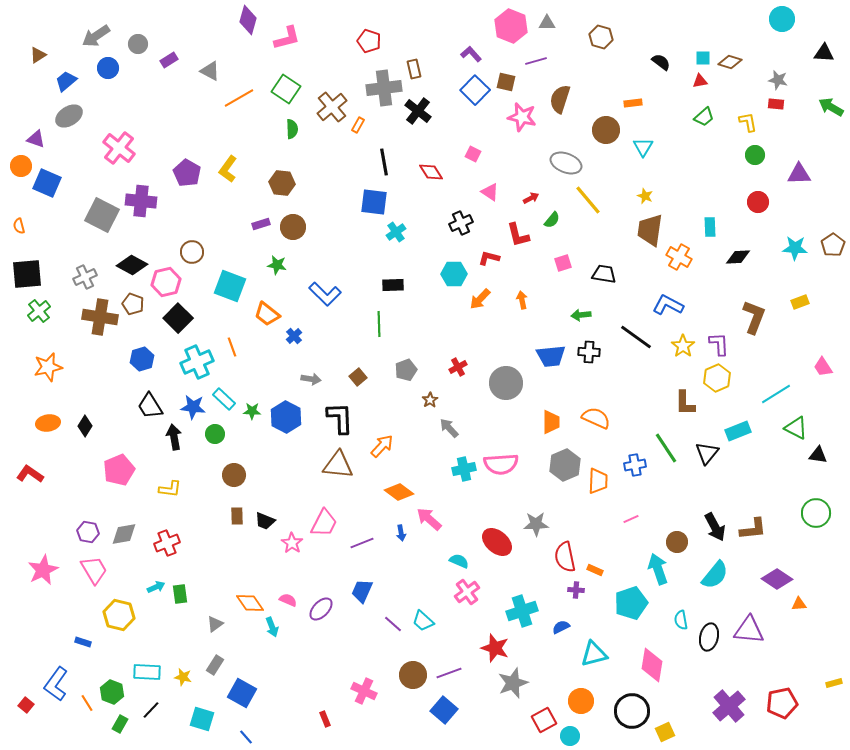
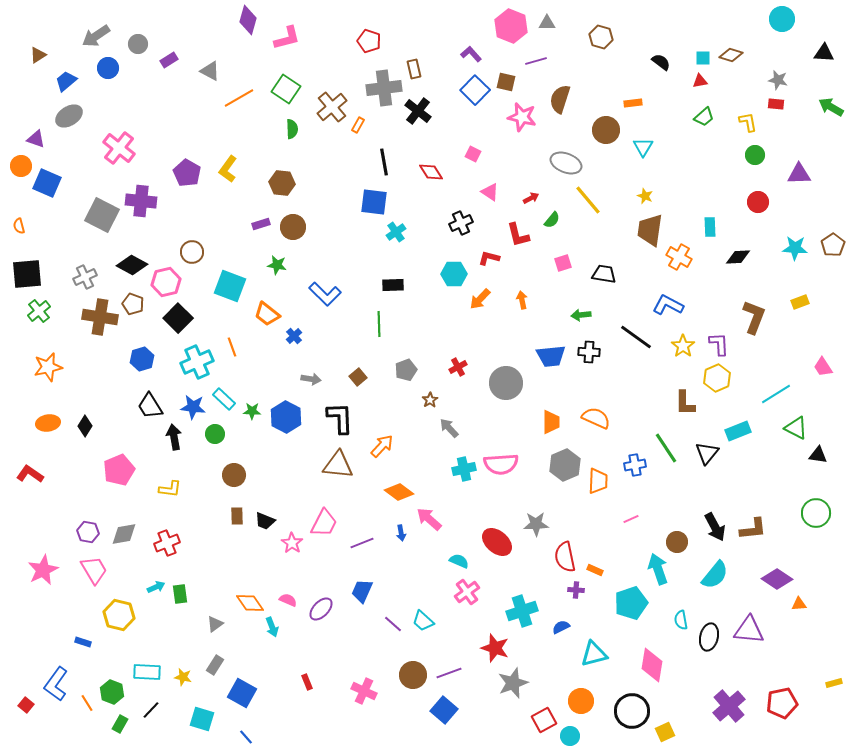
brown diamond at (730, 62): moved 1 px right, 7 px up
red rectangle at (325, 719): moved 18 px left, 37 px up
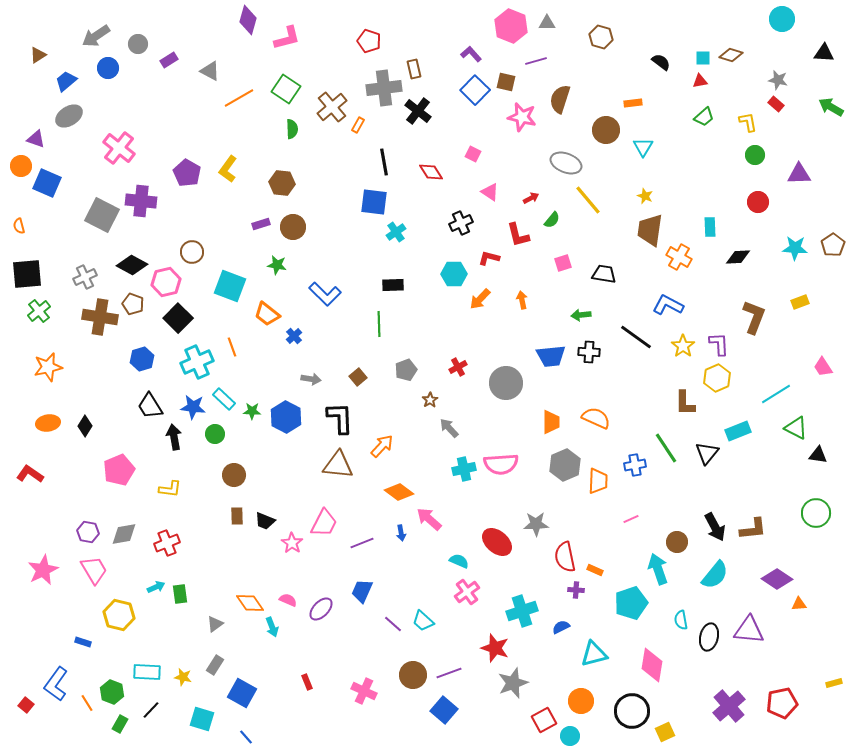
red rectangle at (776, 104): rotated 35 degrees clockwise
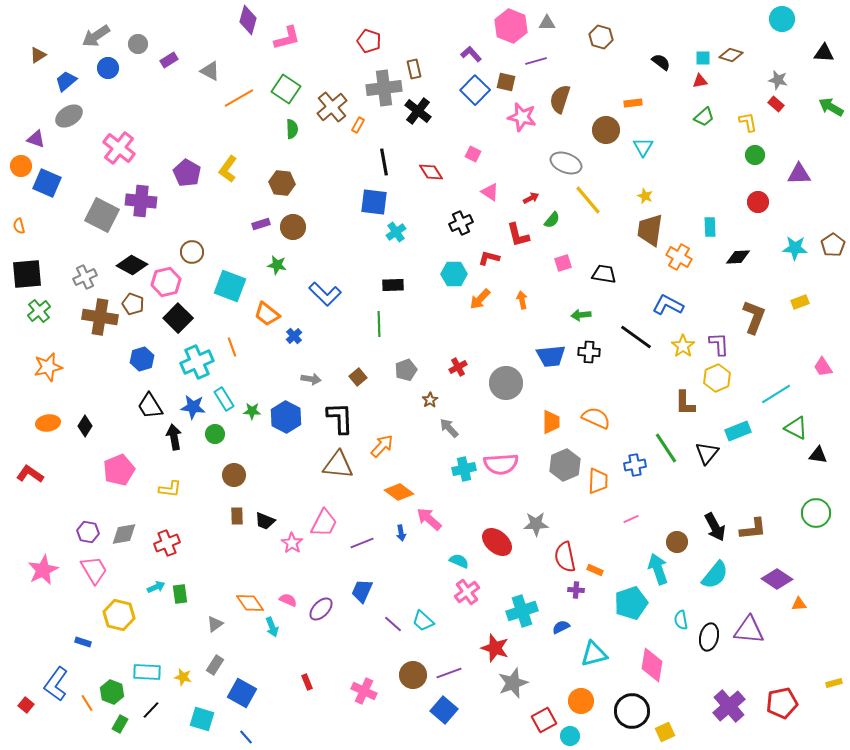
cyan rectangle at (224, 399): rotated 15 degrees clockwise
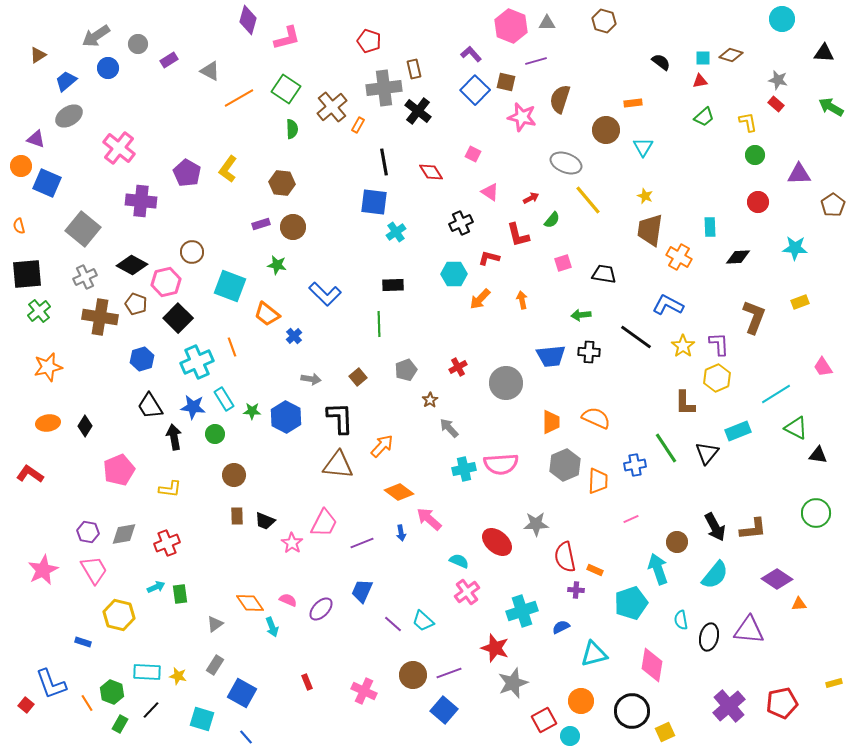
brown hexagon at (601, 37): moved 3 px right, 16 px up
gray square at (102, 215): moved 19 px left, 14 px down; rotated 12 degrees clockwise
brown pentagon at (833, 245): moved 40 px up
brown pentagon at (133, 304): moved 3 px right
yellow star at (183, 677): moved 5 px left, 1 px up
blue L-shape at (56, 684): moved 5 px left; rotated 56 degrees counterclockwise
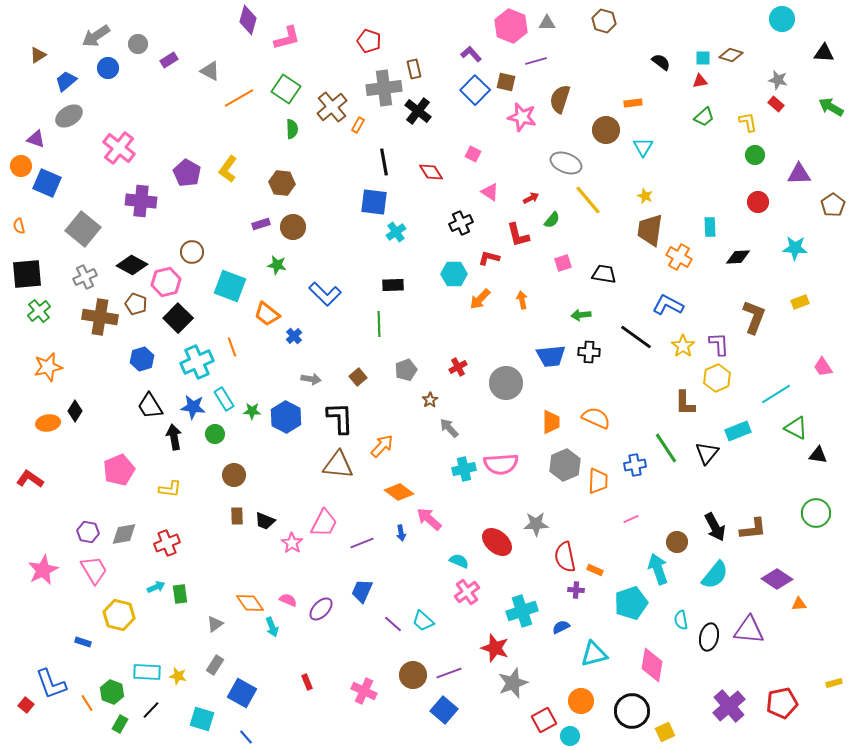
black diamond at (85, 426): moved 10 px left, 15 px up
red L-shape at (30, 474): moved 5 px down
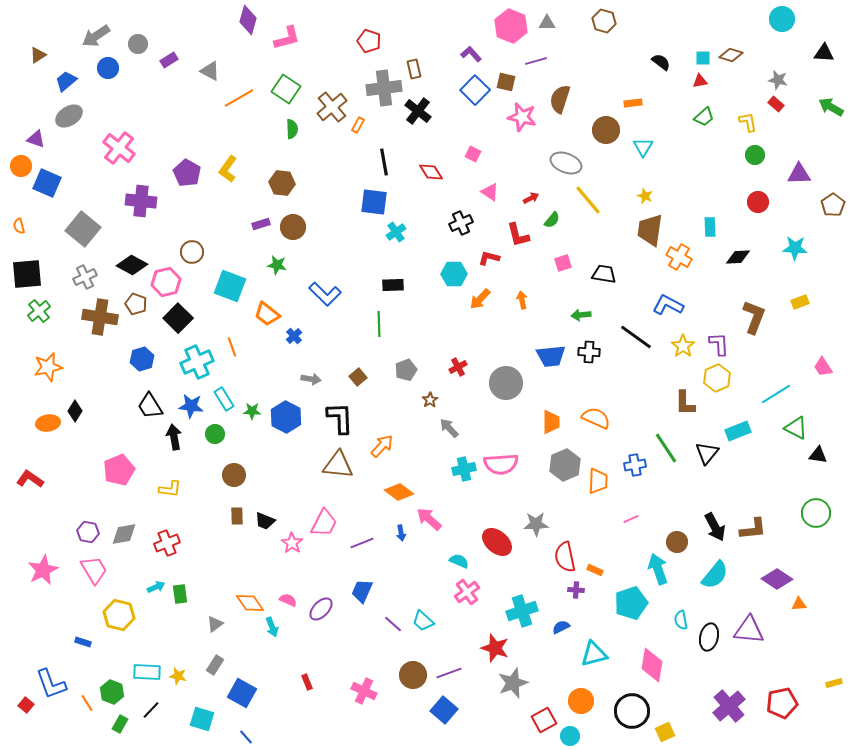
blue star at (193, 407): moved 2 px left, 1 px up
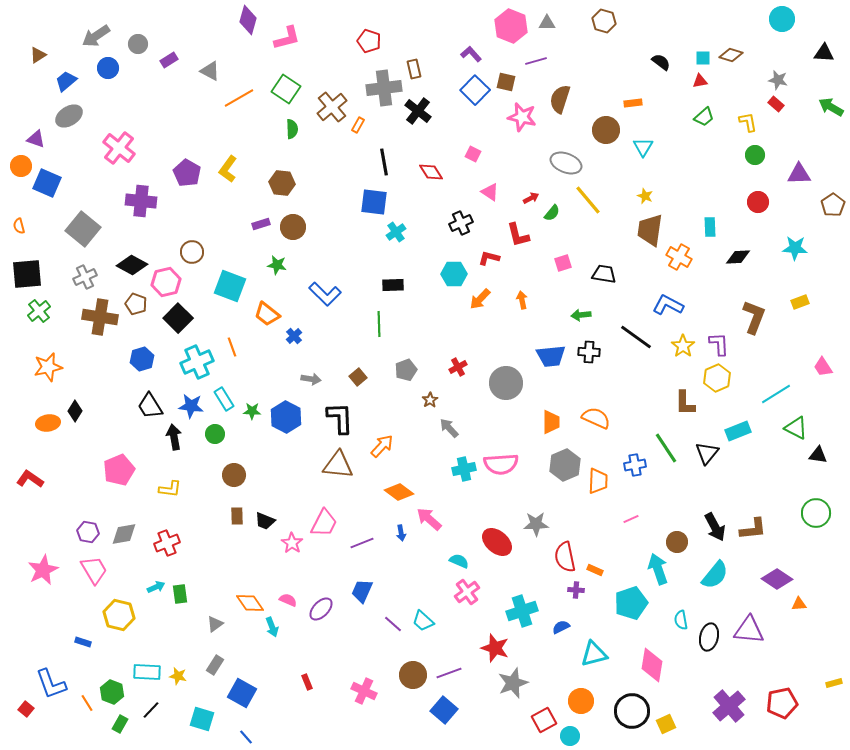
green semicircle at (552, 220): moved 7 px up
red square at (26, 705): moved 4 px down
yellow square at (665, 732): moved 1 px right, 8 px up
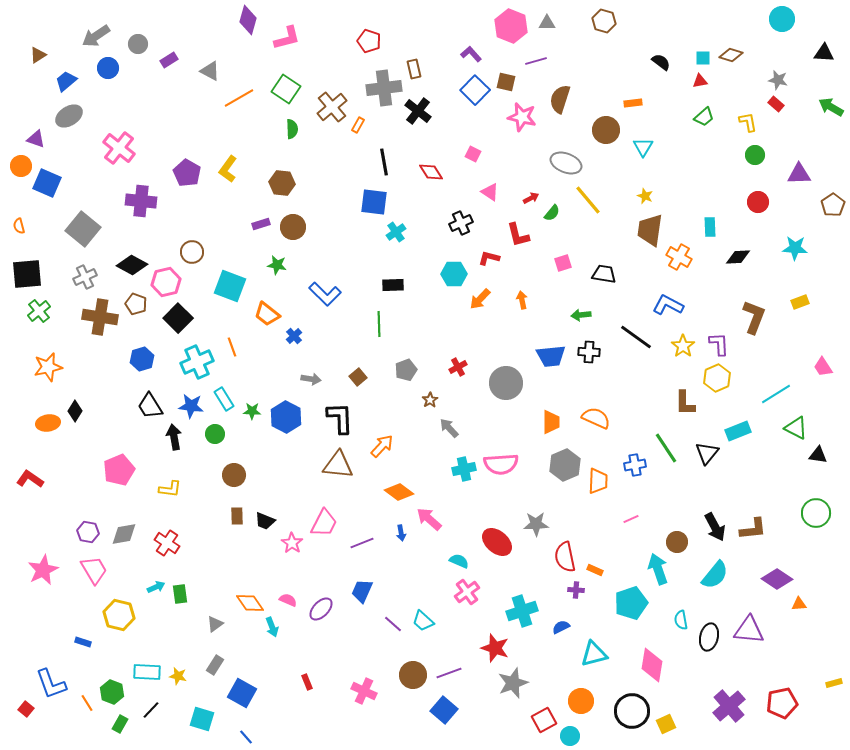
red cross at (167, 543): rotated 35 degrees counterclockwise
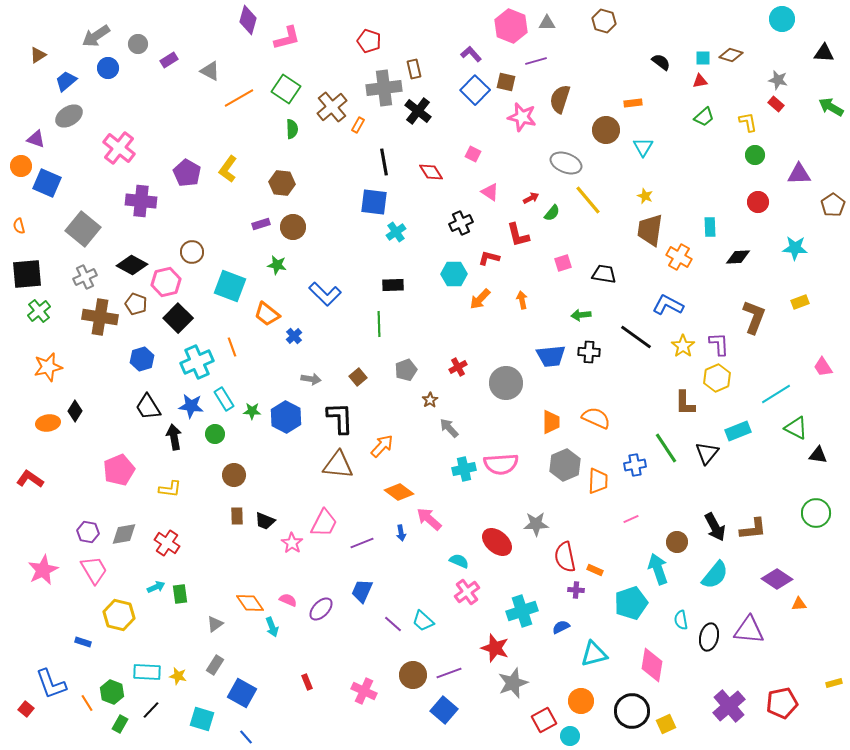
black trapezoid at (150, 406): moved 2 px left, 1 px down
